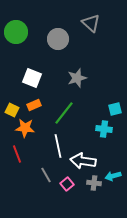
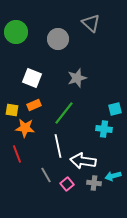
yellow square: rotated 16 degrees counterclockwise
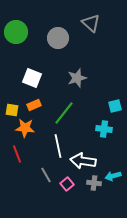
gray circle: moved 1 px up
cyan square: moved 3 px up
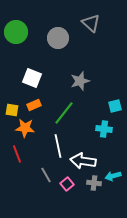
gray star: moved 3 px right, 3 px down
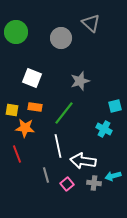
gray circle: moved 3 px right
orange rectangle: moved 1 px right, 2 px down; rotated 32 degrees clockwise
cyan cross: rotated 21 degrees clockwise
gray line: rotated 14 degrees clockwise
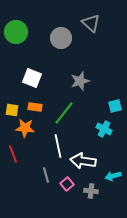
red line: moved 4 px left
gray cross: moved 3 px left, 8 px down
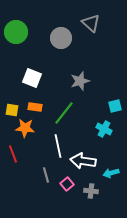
cyan arrow: moved 2 px left, 3 px up
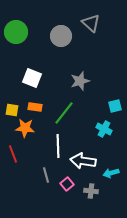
gray circle: moved 2 px up
white line: rotated 10 degrees clockwise
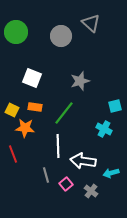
yellow square: rotated 16 degrees clockwise
pink square: moved 1 px left
gray cross: rotated 32 degrees clockwise
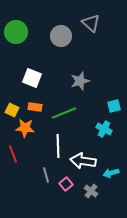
cyan square: moved 1 px left
green line: rotated 30 degrees clockwise
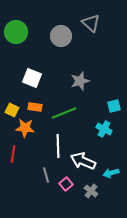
red line: rotated 30 degrees clockwise
white arrow: rotated 15 degrees clockwise
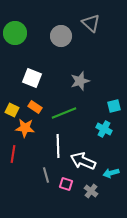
green circle: moved 1 px left, 1 px down
orange rectangle: rotated 24 degrees clockwise
pink square: rotated 32 degrees counterclockwise
